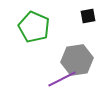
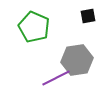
purple line: moved 6 px left, 1 px up
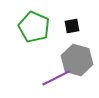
black square: moved 16 px left, 10 px down
gray hexagon: rotated 24 degrees clockwise
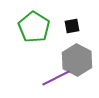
green pentagon: rotated 8 degrees clockwise
gray hexagon: rotated 12 degrees clockwise
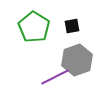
gray hexagon: rotated 12 degrees clockwise
purple line: moved 1 px left, 1 px up
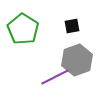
green pentagon: moved 11 px left, 2 px down
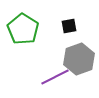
black square: moved 3 px left
gray hexagon: moved 2 px right, 1 px up
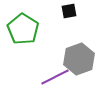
black square: moved 15 px up
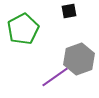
green pentagon: rotated 12 degrees clockwise
purple line: rotated 8 degrees counterclockwise
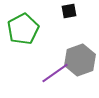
gray hexagon: moved 1 px right, 1 px down
purple line: moved 4 px up
